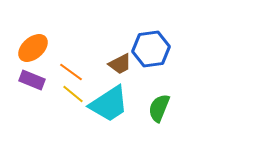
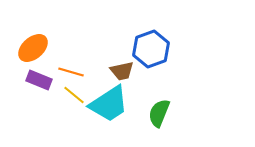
blue hexagon: rotated 12 degrees counterclockwise
brown trapezoid: moved 2 px right, 7 px down; rotated 15 degrees clockwise
orange line: rotated 20 degrees counterclockwise
purple rectangle: moved 7 px right
yellow line: moved 1 px right, 1 px down
green semicircle: moved 5 px down
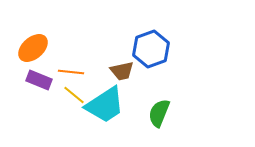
orange line: rotated 10 degrees counterclockwise
cyan trapezoid: moved 4 px left, 1 px down
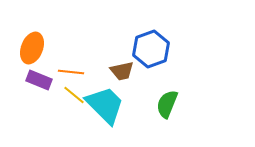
orange ellipse: moved 1 px left; rotated 28 degrees counterclockwise
cyan trapezoid: rotated 102 degrees counterclockwise
green semicircle: moved 8 px right, 9 px up
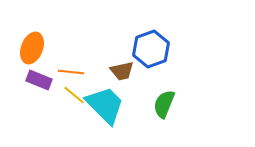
green semicircle: moved 3 px left
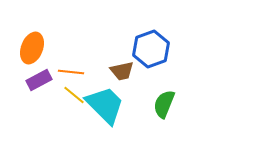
purple rectangle: rotated 50 degrees counterclockwise
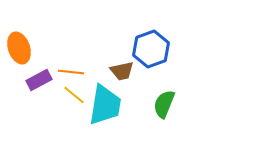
orange ellipse: moved 13 px left; rotated 40 degrees counterclockwise
cyan trapezoid: rotated 54 degrees clockwise
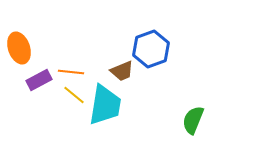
brown trapezoid: rotated 10 degrees counterclockwise
green semicircle: moved 29 px right, 16 px down
